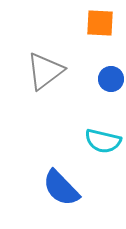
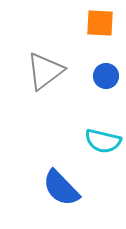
blue circle: moved 5 px left, 3 px up
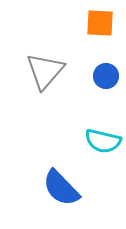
gray triangle: rotated 12 degrees counterclockwise
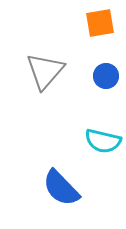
orange square: rotated 12 degrees counterclockwise
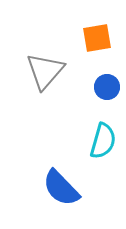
orange square: moved 3 px left, 15 px down
blue circle: moved 1 px right, 11 px down
cyan semicircle: rotated 87 degrees counterclockwise
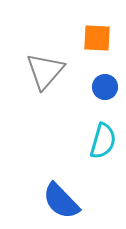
orange square: rotated 12 degrees clockwise
blue circle: moved 2 px left
blue semicircle: moved 13 px down
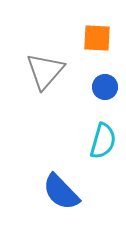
blue semicircle: moved 9 px up
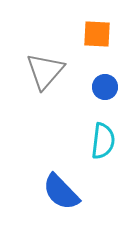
orange square: moved 4 px up
cyan semicircle: rotated 9 degrees counterclockwise
